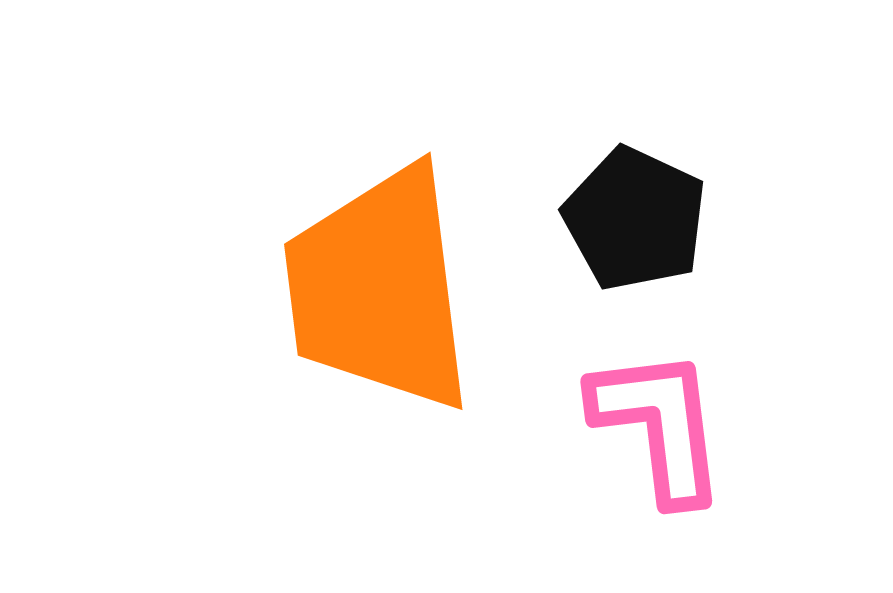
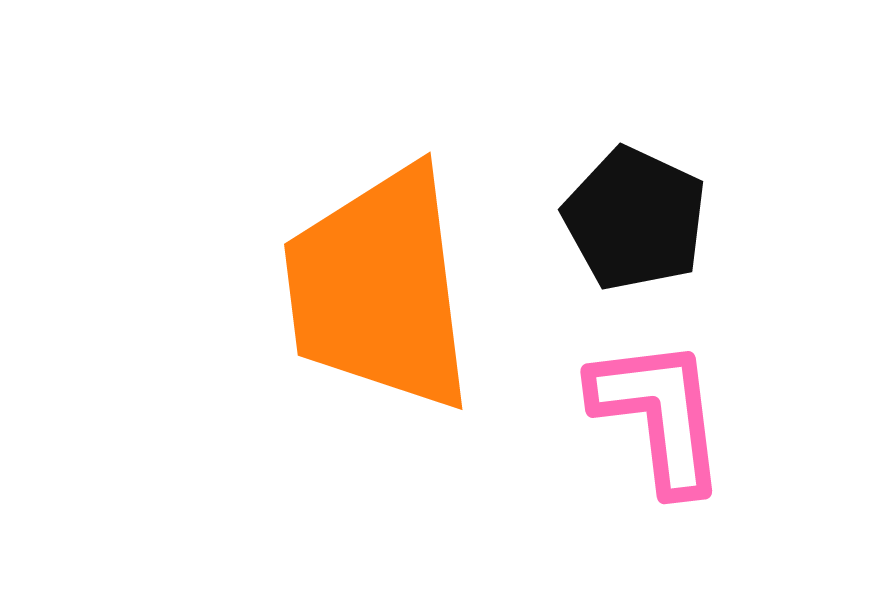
pink L-shape: moved 10 px up
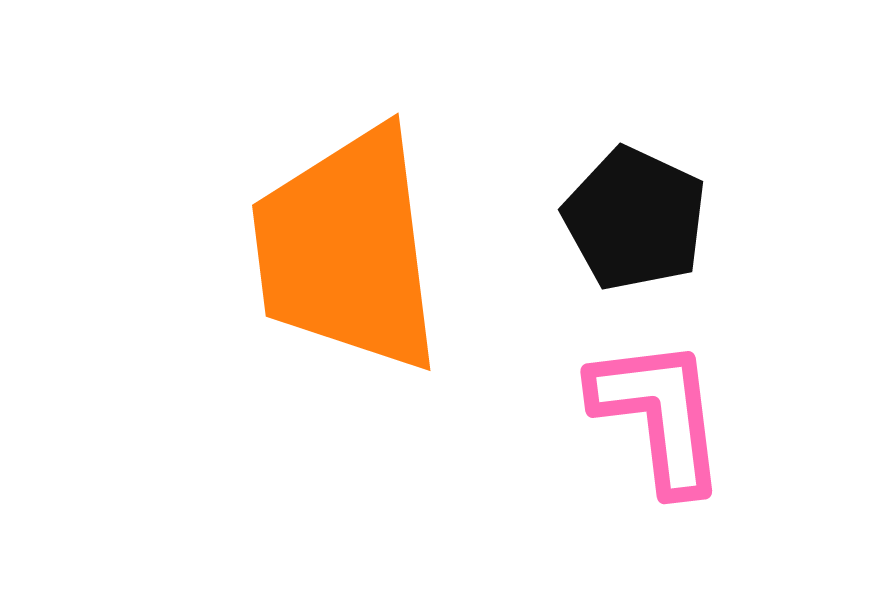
orange trapezoid: moved 32 px left, 39 px up
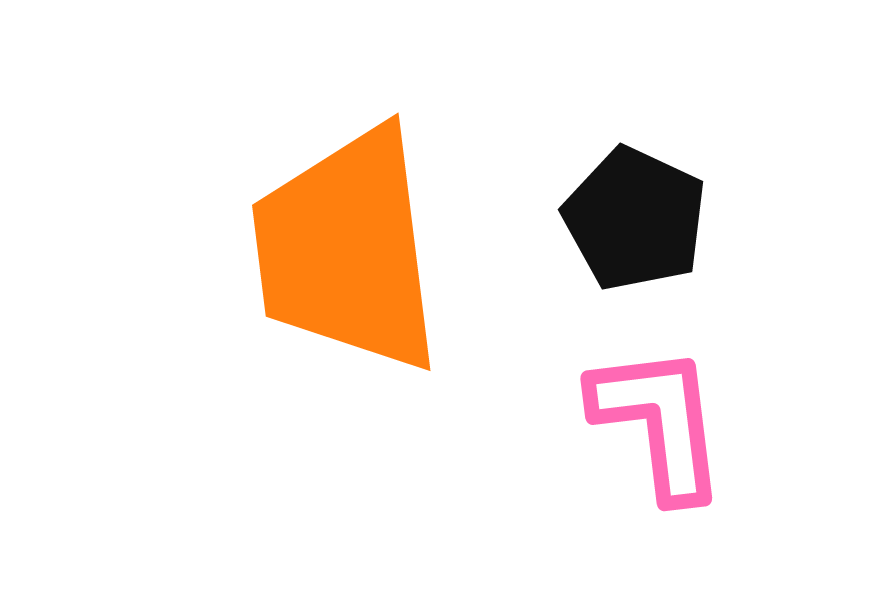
pink L-shape: moved 7 px down
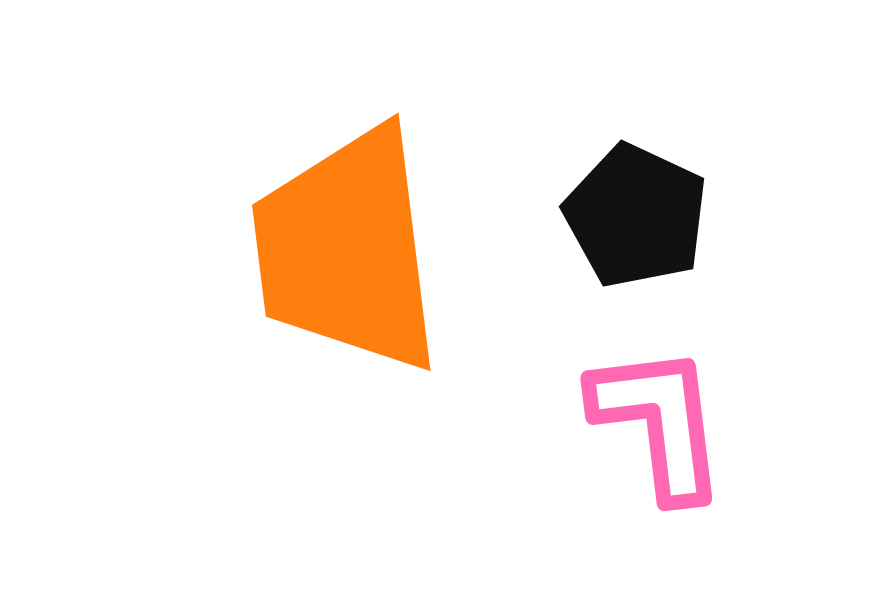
black pentagon: moved 1 px right, 3 px up
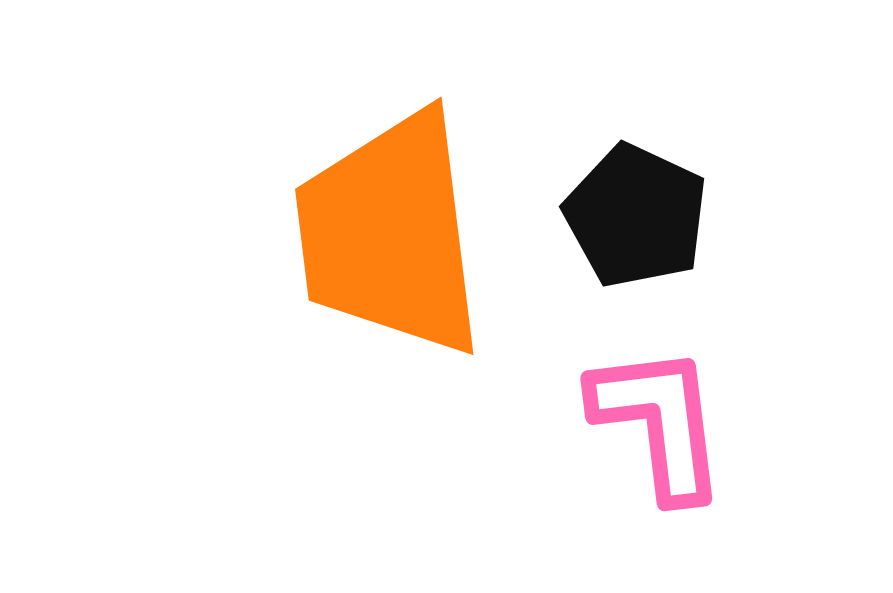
orange trapezoid: moved 43 px right, 16 px up
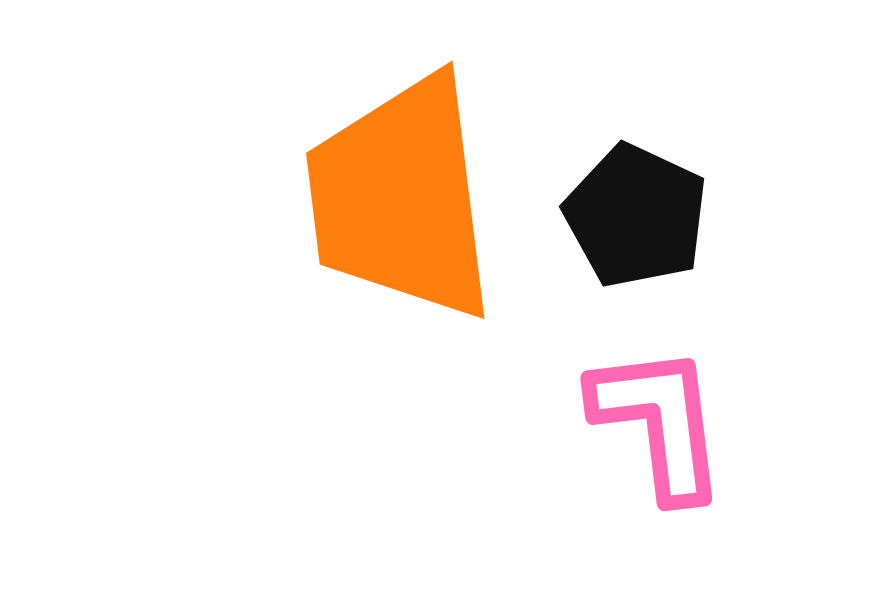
orange trapezoid: moved 11 px right, 36 px up
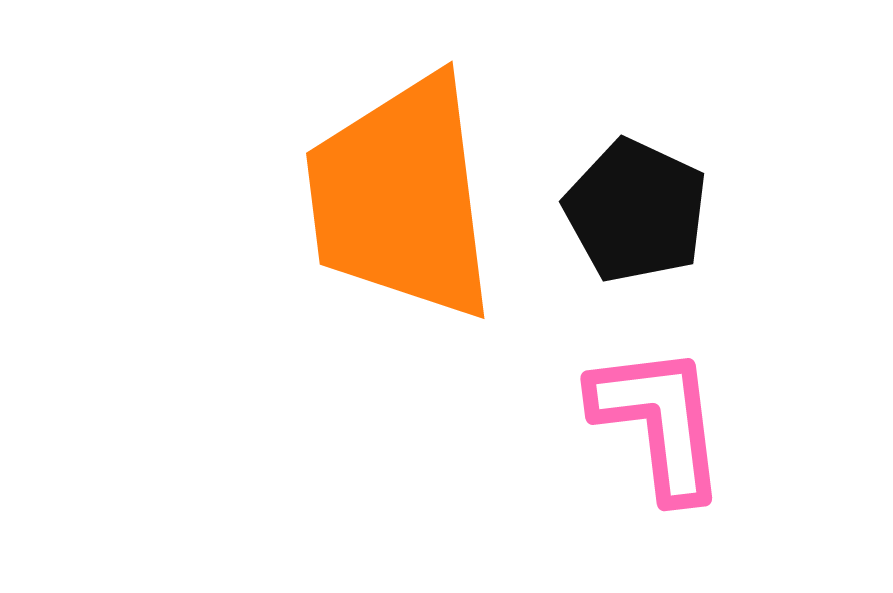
black pentagon: moved 5 px up
